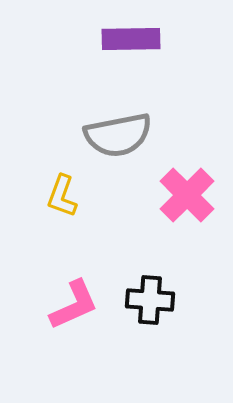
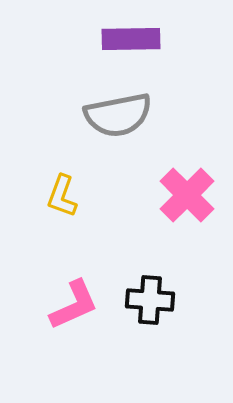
gray semicircle: moved 20 px up
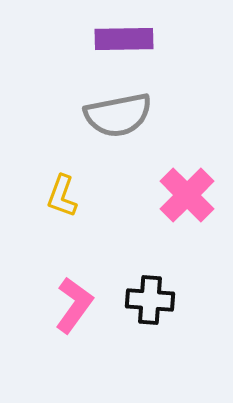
purple rectangle: moved 7 px left
pink L-shape: rotated 30 degrees counterclockwise
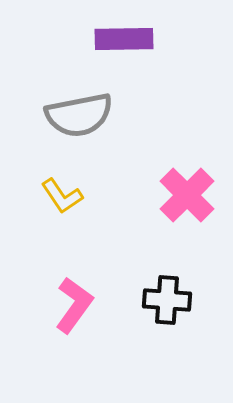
gray semicircle: moved 39 px left
yellow L-shape: rotated 54 degrees counterclockwise
black cross: moved 17 px right
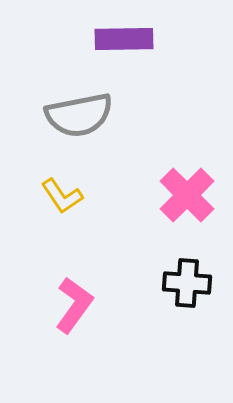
black cross: moved 20 px right, 17 px up
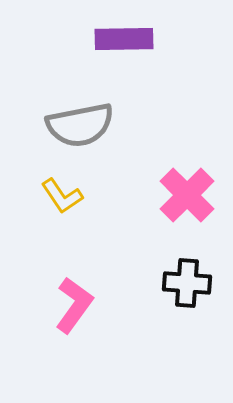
gray semicircle: moved 1 px right, 10 px down
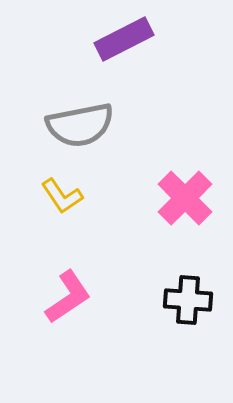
purple rectangle: rotated 26 degrees counterclockwise
pink cross: moved 2 px left, 3 px down
black cross: moved 1 px right, 17 px down
pink L-shape: moved 6 px left, 8 px up; rotated 20 degrees clockwise
